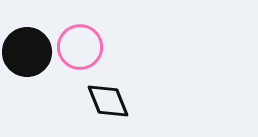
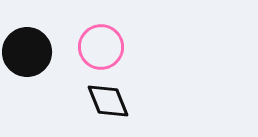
pink circle: moved 21 px right
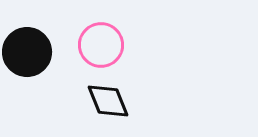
pink circle: moved 2 px up
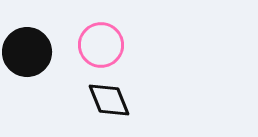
black diamond: moved 1 px right, 1 px up
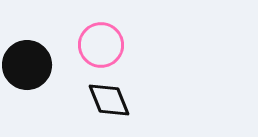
black circle: moved 13 px down
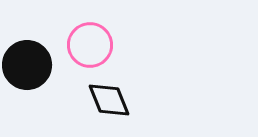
pink circle: moved 11 px left
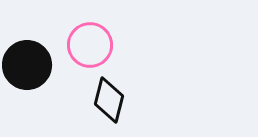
black diamond: rotated 36 degrees clockwise
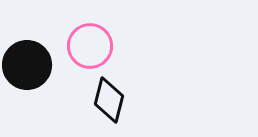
pink circle: moved 1 px down
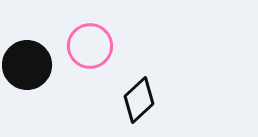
black diamond: moved 30 px right; rotated 33 degrees clockwise
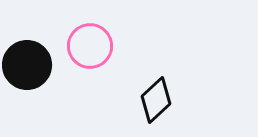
black diamond: moved 17 px right
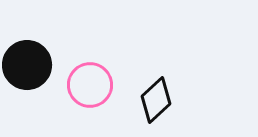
pink circle: moved 39 px down
